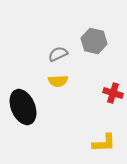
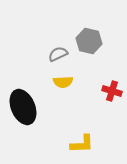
gray hexagon: moved 5 px left
yellow semicircle: moved 5 px right, 1 px down
red cross: moved 1 px left, 2 px up
yellow L-shape: moved 22 px left, 1 px down
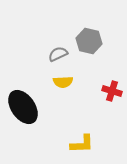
black ellipse: rotated 12 degrees counterclockwise
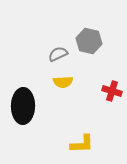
black ellipse: moved 1 px up; rotated 36 degrees clockwise
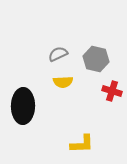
gray hexagon: moved 7 px right, 18 px down
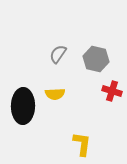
gray semicircle: rotated 30 degrees counterclockwise
yellow semicircle: moved 8 px left, 12 px down
yellow L-shape: rotated 80 degrees counterclockwise
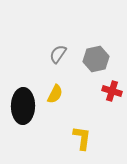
gray hexagon: rotated 25 degrees counterclockwise
yellow semicircle: rotated 60 degrees counterclockwise
yellow L-shape: moved 6 px up
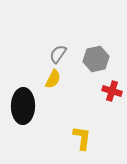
yellow semicircle: moved 2 px left, 15 px up
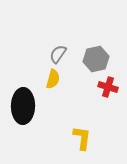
yellow semicircle: rotated 12 degrees counterclockwise
red cross: moved 4 px left, 4 px up
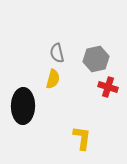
gray semicircle: moved 1 px left, 1 px up; rotated 48 degrees counterclockwise
